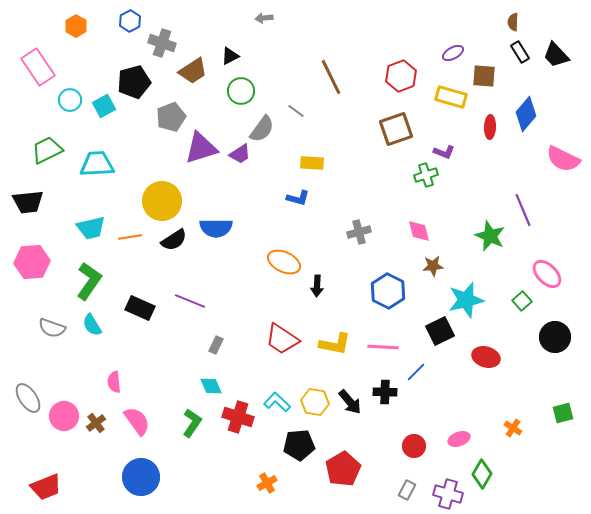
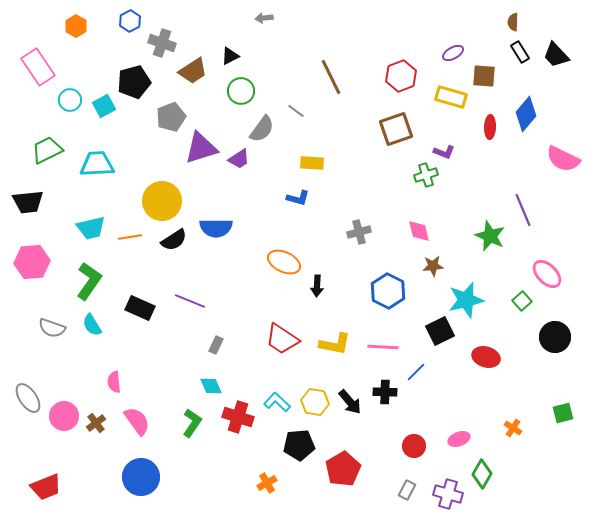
purple trapezoid at (240, 154): moved 1 px left, 5 px down
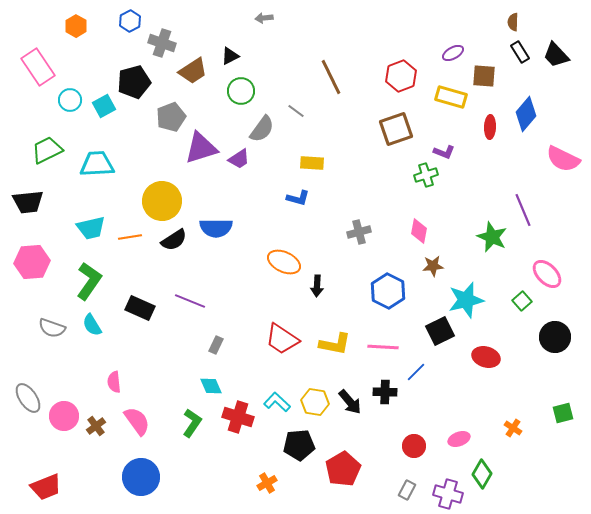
pink diamond at (419, 231): rotated 25 degrees clockwise
green star at (490, 236): moved 2 px right, 1 px down
brown cross at (96, 423): moved 3 px down
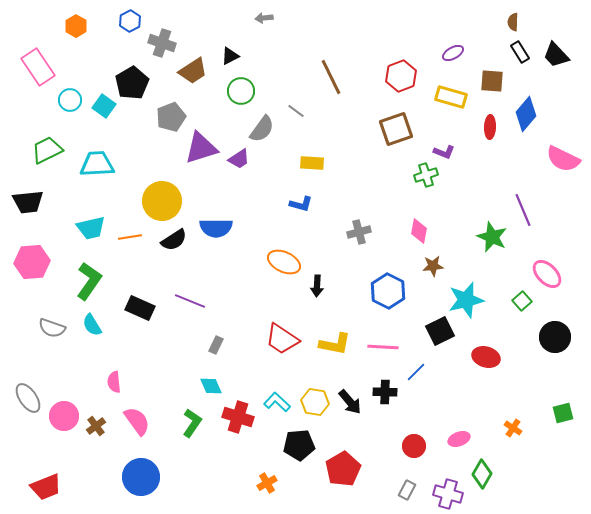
brown square at (484, 76): moved 8 px right, 5 px down
black pentagon at (134, 82): moved 2 px left, 1 px down; rotated 16 degrees counterclockwise
cyan square at (104, 106): rotated 25 degrees counterclockwise
blue L-shape at (298, 198): moved 3 px right, 6 px down
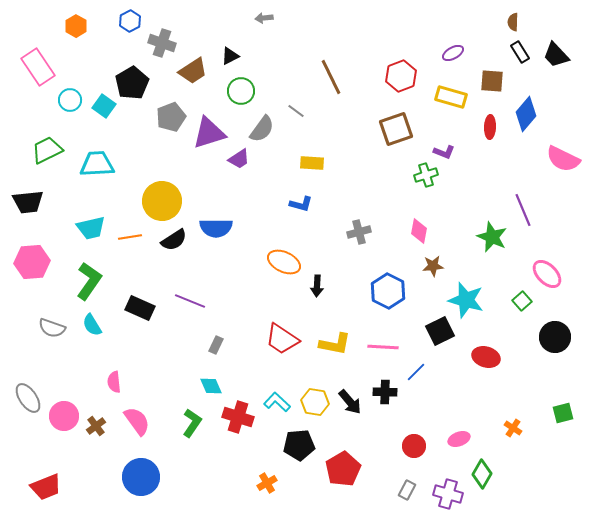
purple triangle at (201, 148): moved 8 px right, 15 px up
cyan star at (466, 300): rotated 30 degrees clockwise
